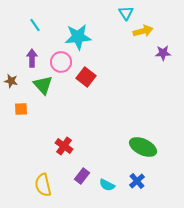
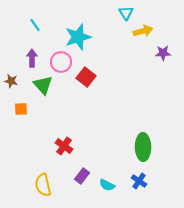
cyan star: rotated 12 degrees counterclockwise
green ellipse: rotated 64 degrees clockwise
blue cross: moved 2 px right; rotated 14 degrees counterclockwise
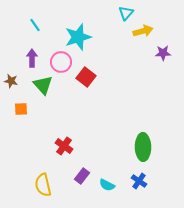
cyan triangle: rotated 14 degrees clockwise
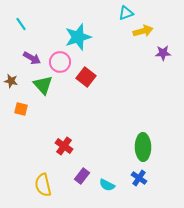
cyan triangle: rotated 28 degrees clockwise
cyan line: moved 14 px left, 1 px up
purple arrow: rotated 120 degrees clockwise
pink circle: moved 1 px left
orange square: rotated 16 degrees clockwise
blue cross: moved 3 px up
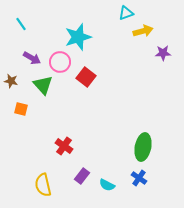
green ellipse: rotated 12 degrees clockwise
